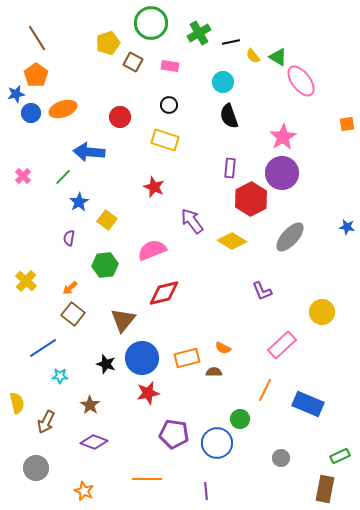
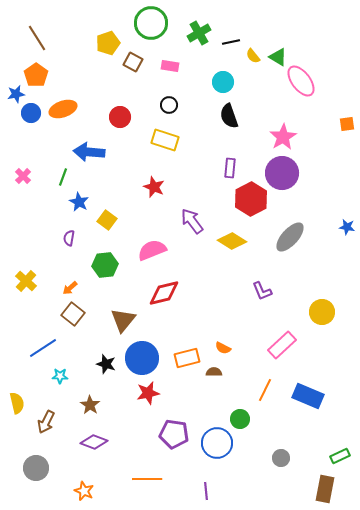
green line at (63, 177): rotated 24 degrees counterclockwise
blue star at (79, 202): rotated 12 degrees counterclockwise
blue rectangle at (308, 404): moved 8 px up
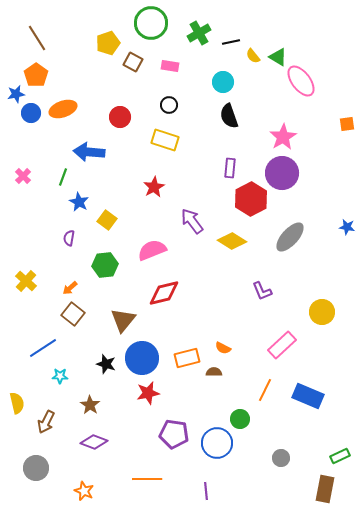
red star at (154, 187): rotated 20 degrees clockwise
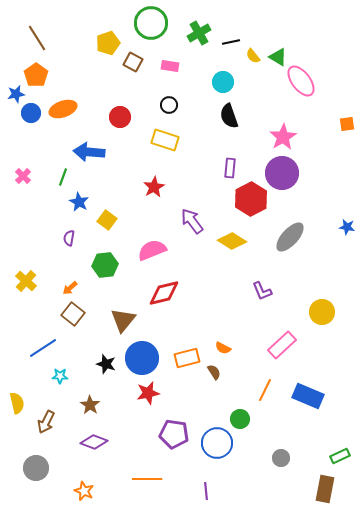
brown semicircle at (214, 372): rotated 56 degrees clockwise
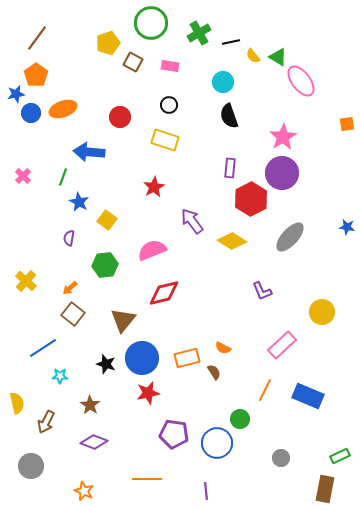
brown line at (37, 38): rotated 68 degrees clockwise
gray circle at (36, 468): moved 5 px left, 2 px up
